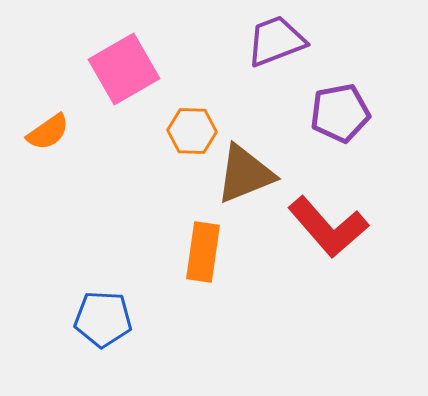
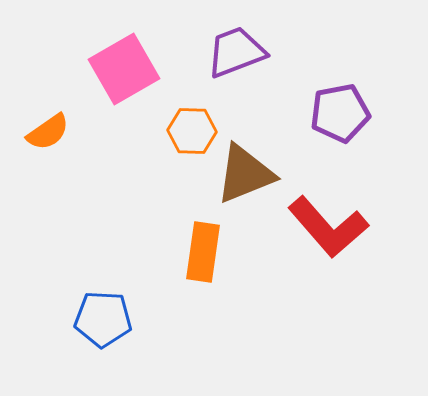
purple trapezoid: moved 40 px left, 11 px down
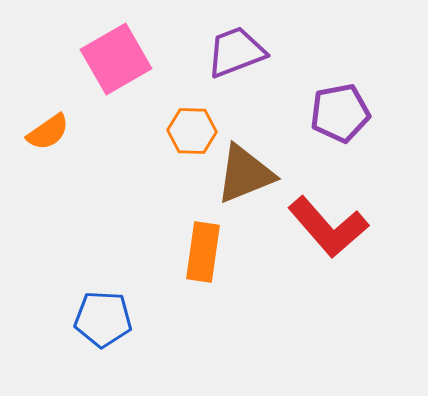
pink square: moved 8 px left, 10 px up
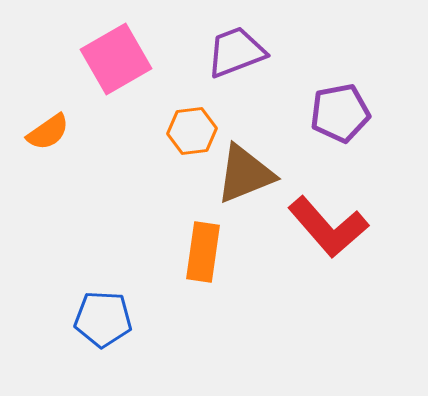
orange hexagon: rotated 9 degrees counterclockwise
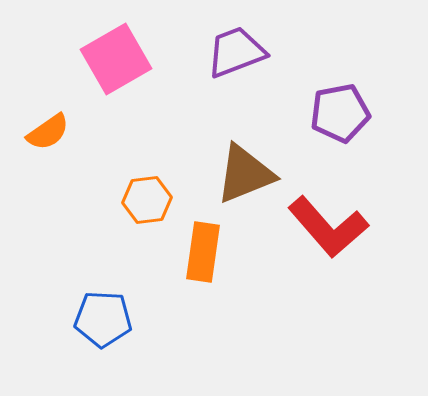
orange hexagon: moved 45 px left, 69 px down
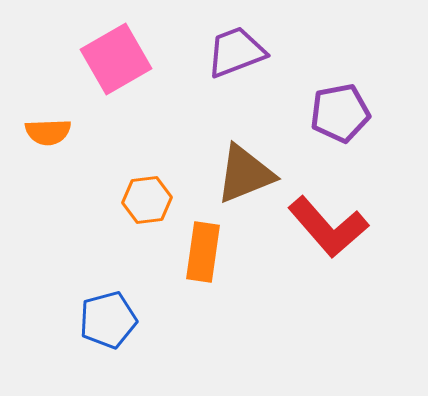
orange semicircle: rotated 33 degrees clockwise
blue pentagon: moved 5 px right, 1 px down; rotated 18 degrees counterclockwise
